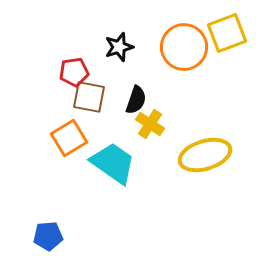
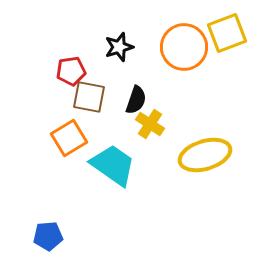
red pentagon: moved 3 px left, 1 px up
cyan trapezoid: moved 2 px down
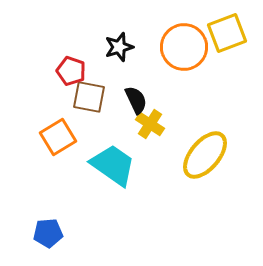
red pentagon: rotated 28 degrees clockwise
black semicircle: rotated 44 degrees counterclockwise
orange square: moved 11 px left, 1 px up
yellow ellipse: rotated 33 degrees counterclockwise
blue pentagon: moved 3 px up
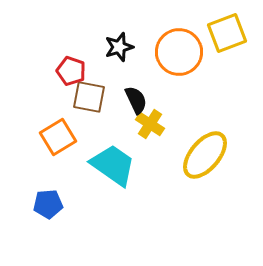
orange circle: moved 5 px left, 5 px down
blue pentagon: moved 29 px up
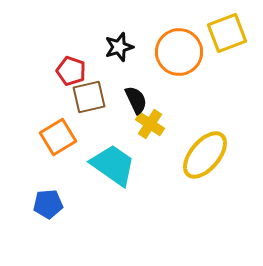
brown square: rotated 24 degrees counterclockwise
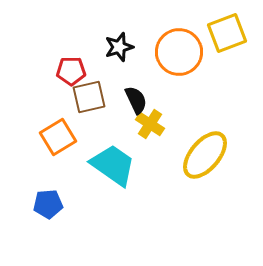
red pentagon: rotated 20 degrees counterclockwise
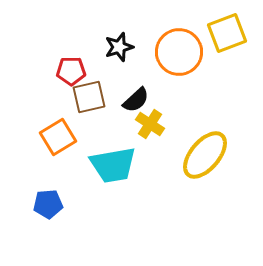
black semicircle: rotated 72 degrees clockwise
cyan trapezoid: rotated 135 degrees clockwise
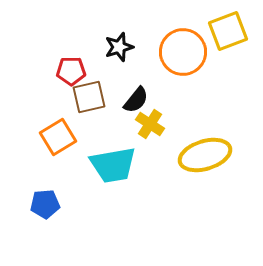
yellow square: moved 1 px right, 2 px up
orange circle: moved 4 px right
black semicircle: rotated 8 degrees counterclockwise
yellow ellipse: rotated 33 degrees clockwise
blue pentagon: moved 3 px left
